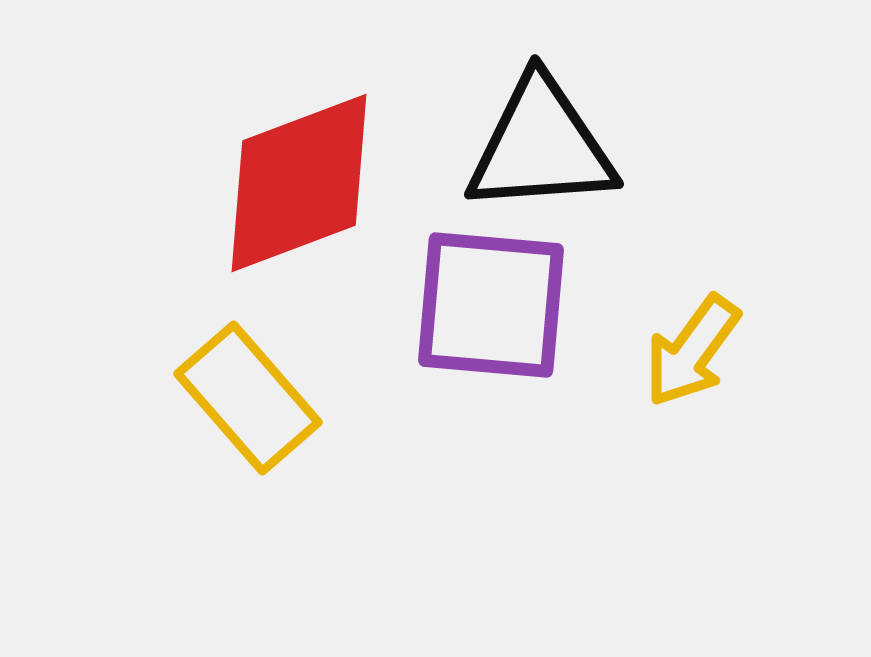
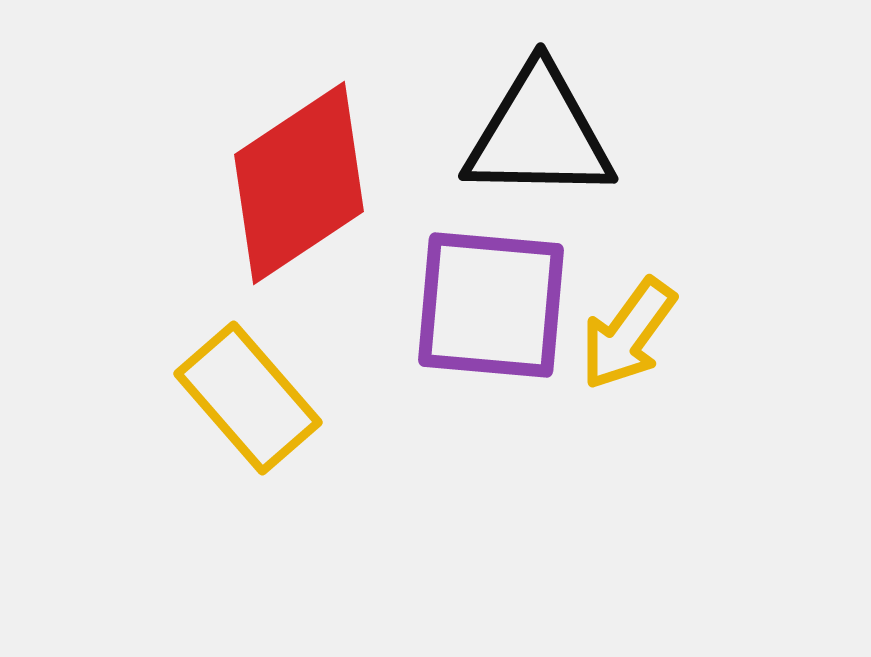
black triangle: moved 2 px left, 12 px up; rotated 5 degrees clockwise
red diamond: rotated 13 degrees counterclockwise
yellow arrow: moved 64 px left, 17 px up
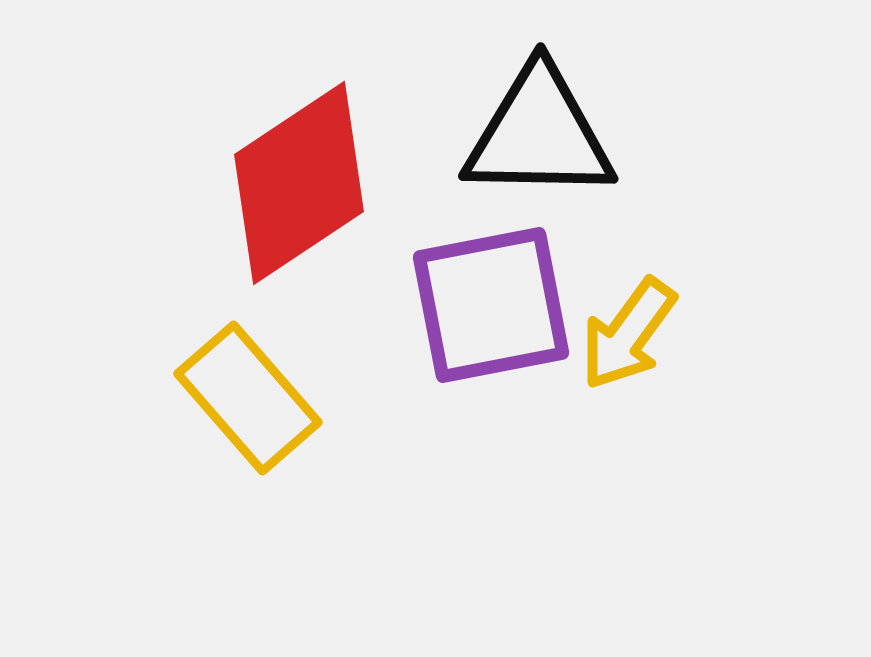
purple square: rotated 16 degrees counterclockwise
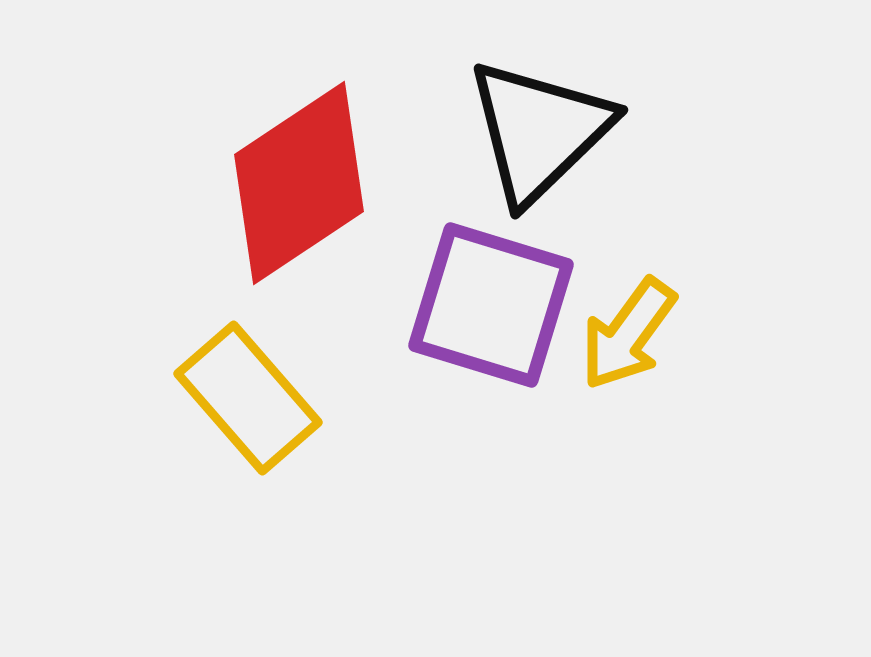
black triangle: moved 3 px up; rotated 45 degrees counterclockwise
purple square: rotated 28 degrees clockwise
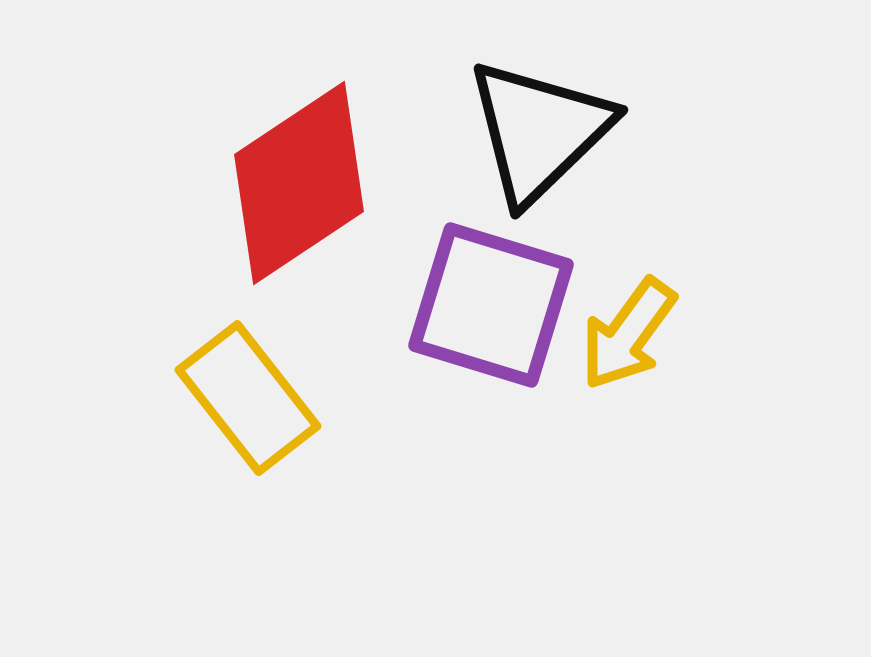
yellow rectangle: rotated 3 degrees clockwise
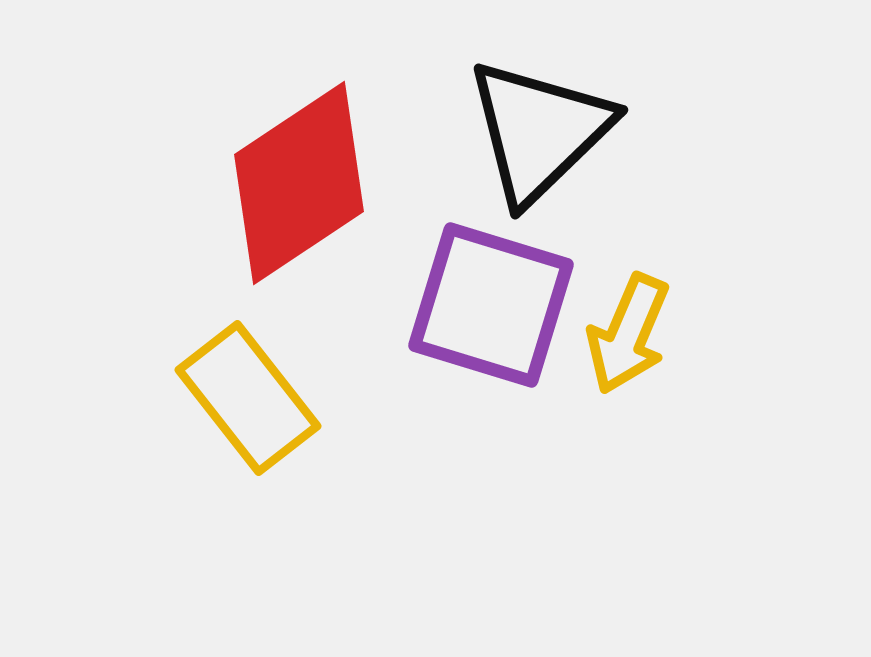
yellow arrow: rotated 13 degrees counterclockwise
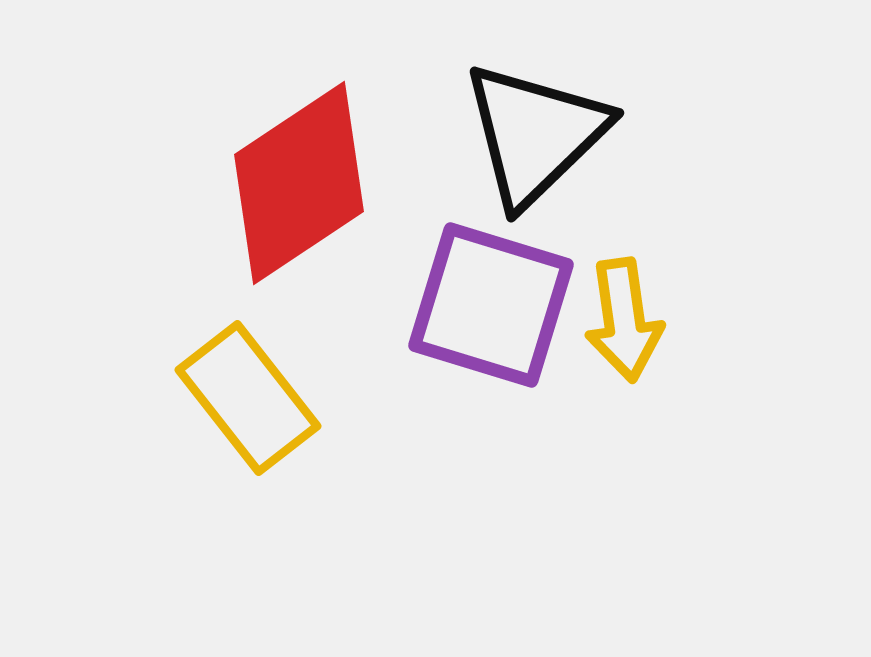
black triangle: moved 4 px left, 3 px down
yellow arrow: moved 4 px left, 14 px up; rotated 31 degrees counterclockwise
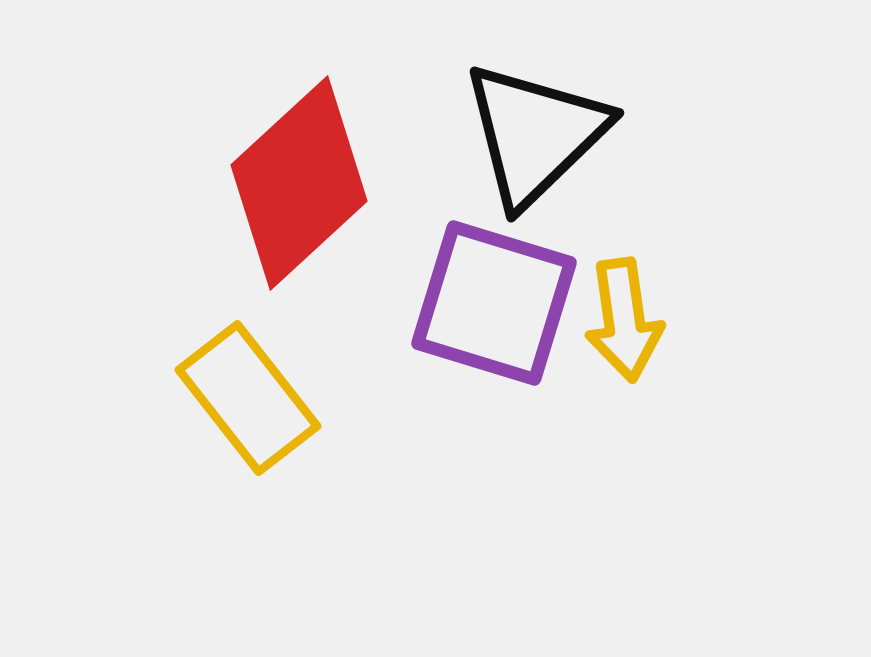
red diamond: rotated 9 degrees counterclockwise
purple square: moved 3 px right, 2 px up
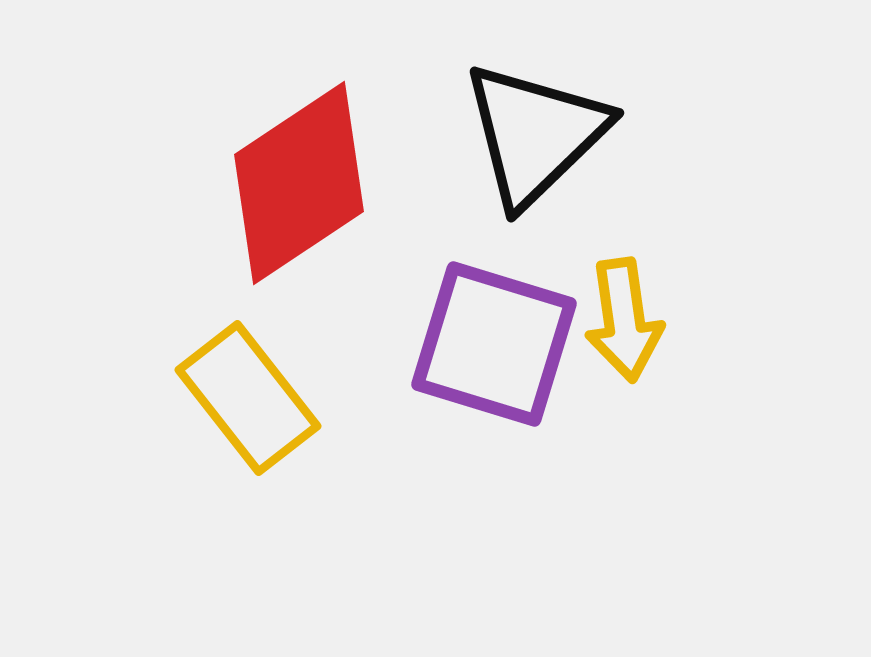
red diamond: rotated 9 degrees clockwise
purple square: moved 41 px down
